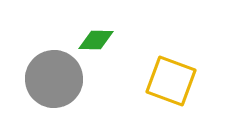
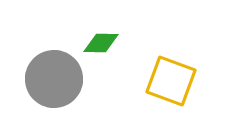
green diamond: moved 5 px right, 3 px down
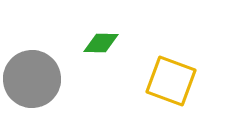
gray circle: moved 22 px left
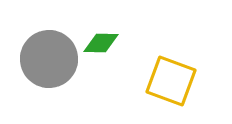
gray circle: moved 17 px right, 20 px up
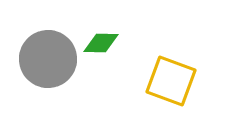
gray circle: moved 1 px left
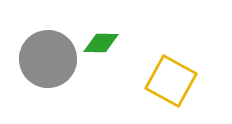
yellow square: rotated 9 degrees clockwise
